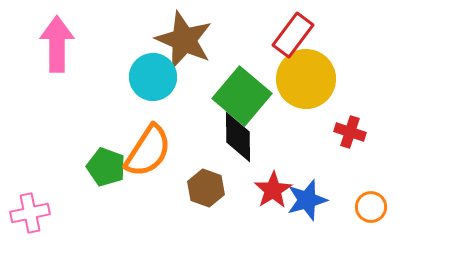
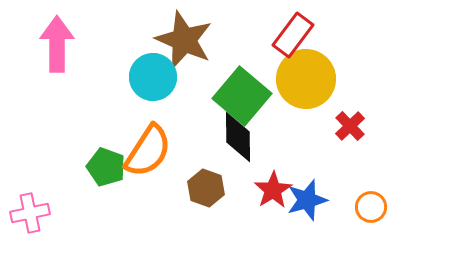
red cross: moved 6 px up; rotated 28 degrees clockwise
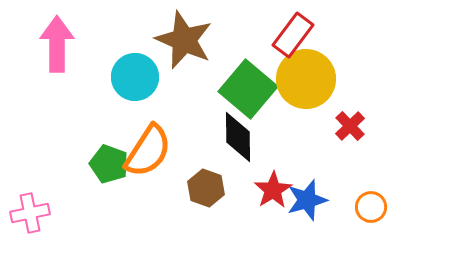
cyan circle: moved 18 px left
green square: moved 6 px right, 7 px up
green pentagon: moved 3 px right, 3 px up
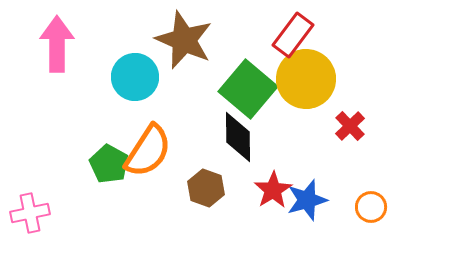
green pentagon: rotated 9 degrees clockwise
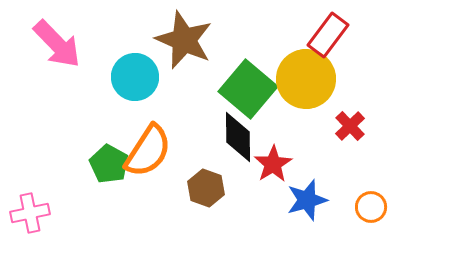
red rectangle: moved 35 px right
pink arrow: rotated 136 degrees clockwise
red star: moved 26 px up
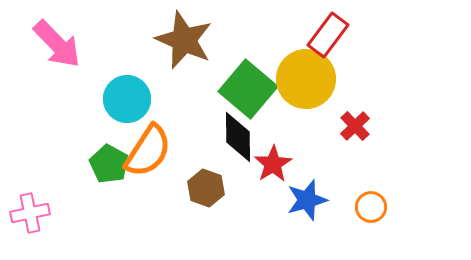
cyan circle: moved 8 px left, 22 px down
red cross: moved 5 px right
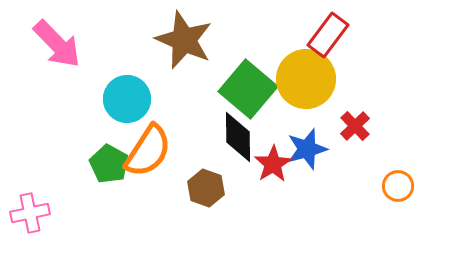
blue star: moved 51 px up
orange circle: moved 27 px right, 21 px up
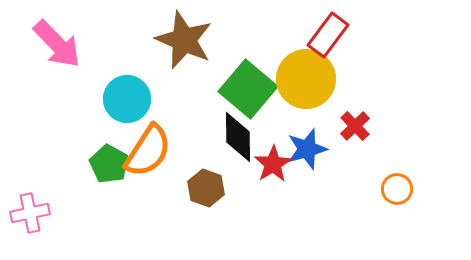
orange circle: moved 1 px left, 3 px down
